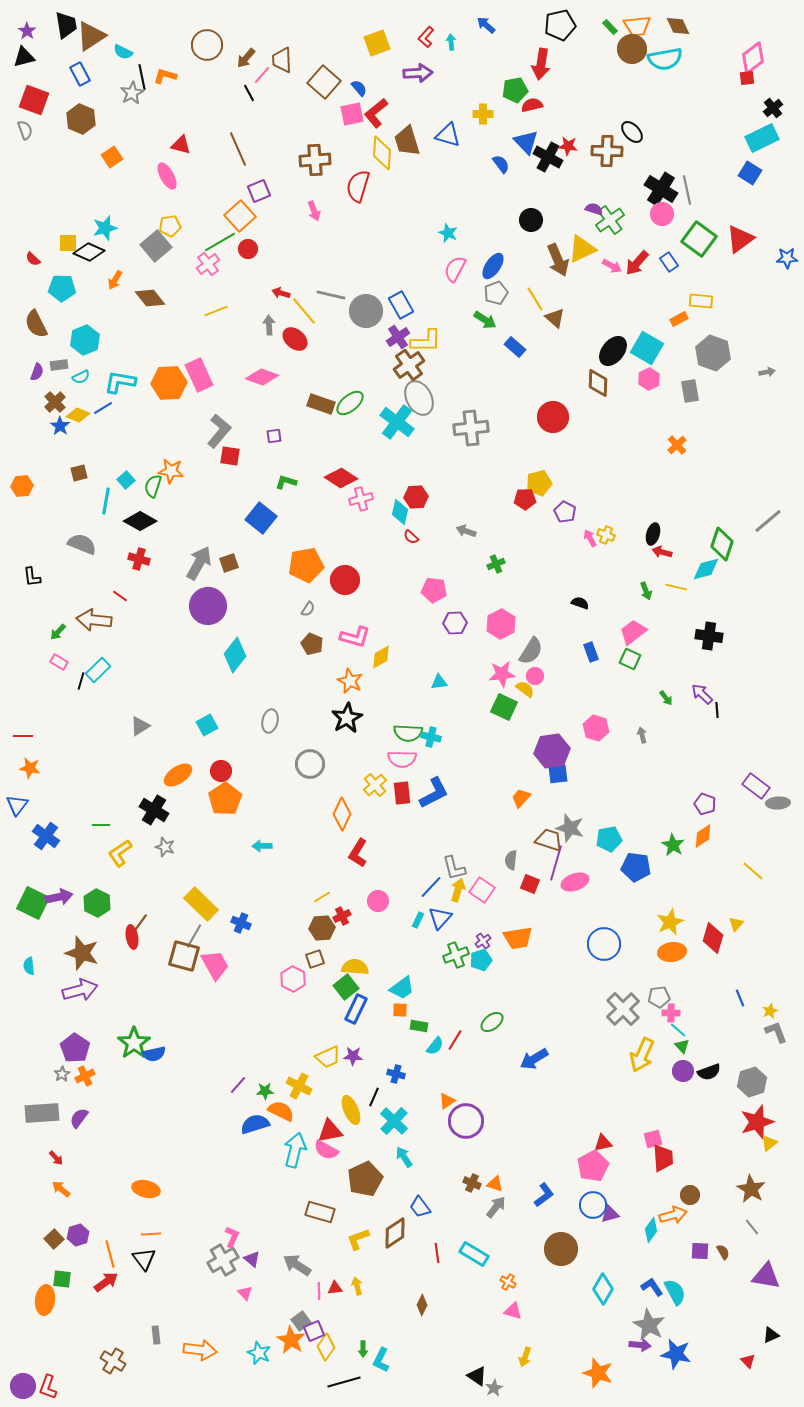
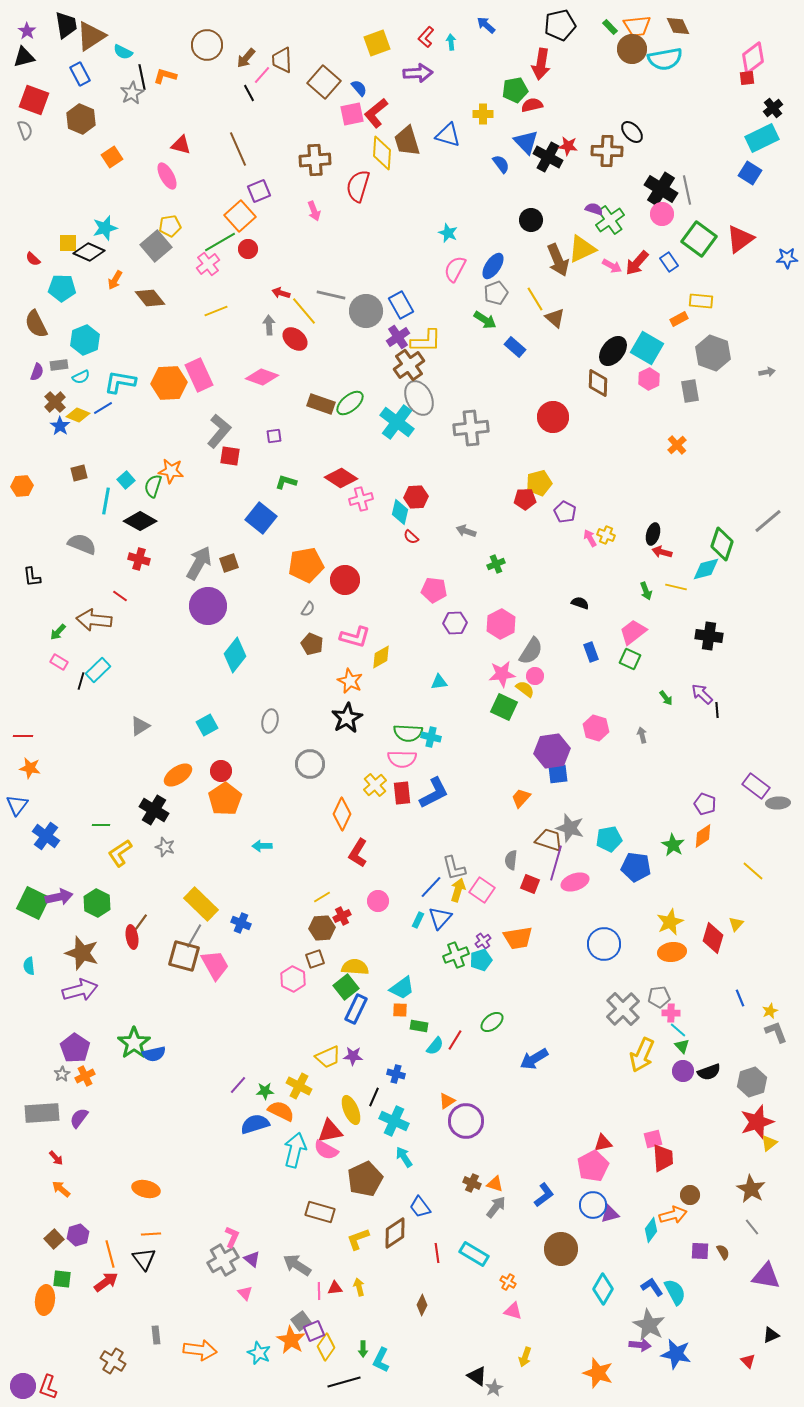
cyan cross at (394, 1121): rotated 20 degrees counterclockwise
yellow arrow at (357, 1286): moved 2 px right, 1 px down
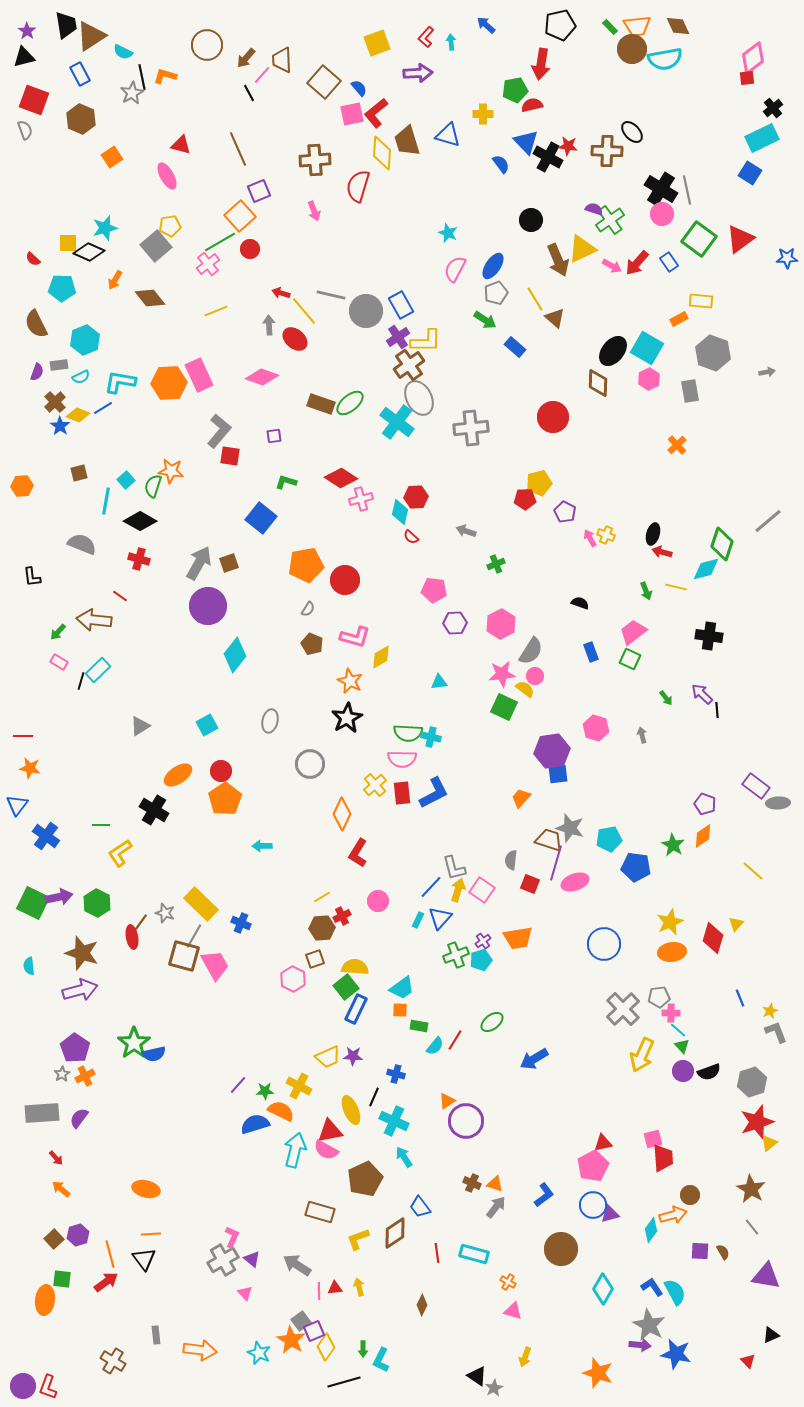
red circle at (248, 249): moved 2 px right
gray star at (165, 847): moved 66 px down
cyan rectangle at (474, 1254): rotated 16 degrees counterclockwise
